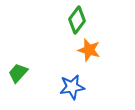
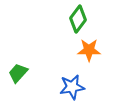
green diamond: moved 1 px right, 1 px up
orange star: rotated 15 degrees counterclockwise
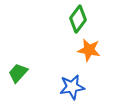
orange star: rotated 10 degrees clockwise
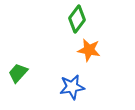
green diamond: moved 1 px left
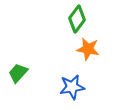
orange star: moved 1 px left, 1 px up
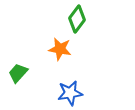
orange star: moved 28 px left
blue star: moved 2 px left, 6 px down
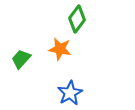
green trapezoid: moved 3 px right, 14 px up
blue star: rotated 20 degrees counterclockwise
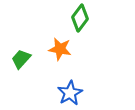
green diamond: moved 3 px right, 1 px up
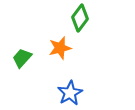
orange star: moved 1 px up; rotated 25 degrees counterclockwise
green trapezoid: moved 1 px right, 1 px up
